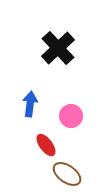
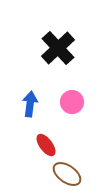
pink circle: moved 1 px right, 14 px up
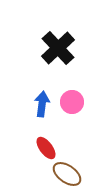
blue arrow: moved 12 px right
red ellipse: moved 3 px down
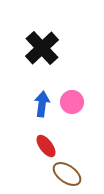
black cross: moved 16 px left
red ellipse: moved 2 px up
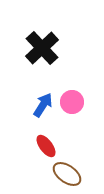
blue arrow: moved 1 px right, 1 px down; rotated 25 degrees clockwise
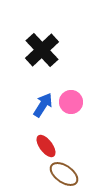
black cross: moved 2 px down
pink circle: moved 1 px left
brown ellipse: moved 3 px left
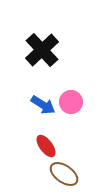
blue arrow: rotated 90 degrees clockwise
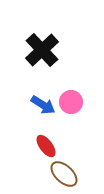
brown ellipse: rotated 8 degrees clockwise
